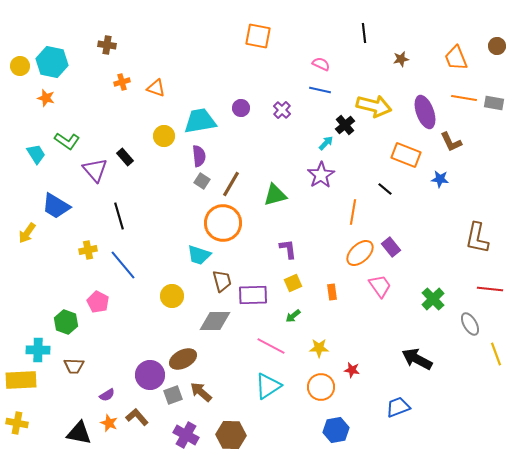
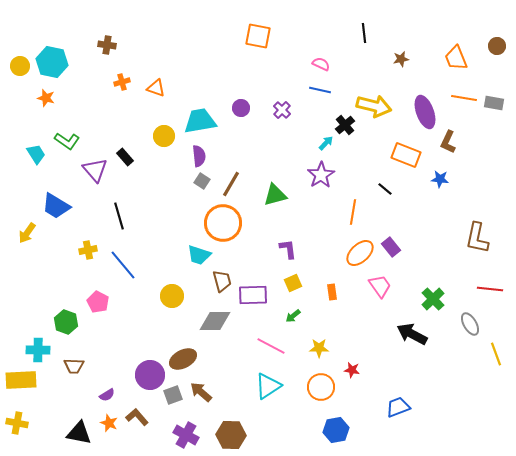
brown L-shape at (451, 142): moved 3 px left; rotated 50 degrees clockwise
black arrow at (417, 359): moved 5 px left, 25 px up
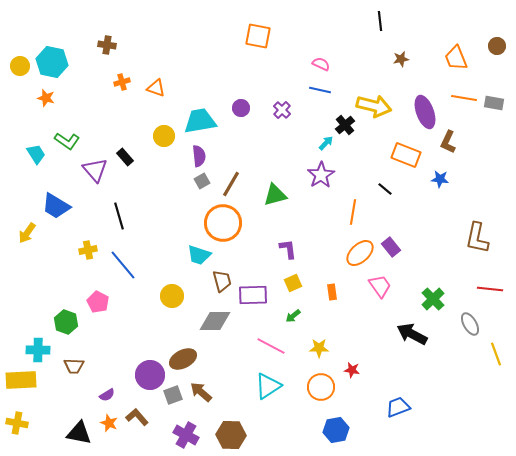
black line at (364, 33): moved 16 px right, 12 px up
gray square at (202, 181): rotated 28 degrees clockwise
